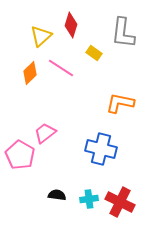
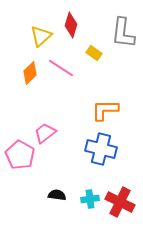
orange L-shape: moved 15 px left, 7 px down; rotated 12 degrees counterclockwise
cyan cross: moved 1 px right
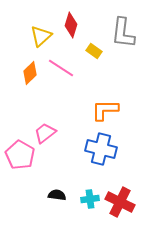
yellow rectangle: moved 2 px up
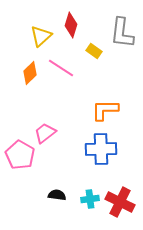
gray L-shape: moved 1 px left
blue cross: rotated 16 degrees counterclockwise
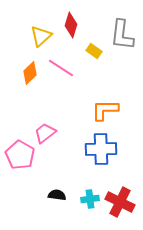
gray L-shape: moved 2 px down
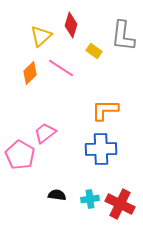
gray L-shape: moved 1 px right, 1 px down
red cross: moved 2 px down
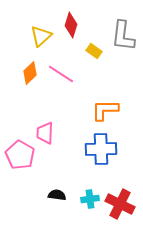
pink line: moved 6 px down
pink trapezoid: rotated 50 degrees counterclockwise
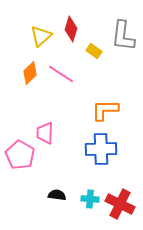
red diamond: moved 4 px down
cyan cross: rotated 12 degrees clockwise
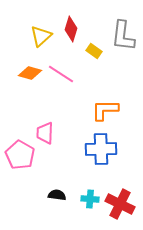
orange diamond: rotated 60 degrees clockwise
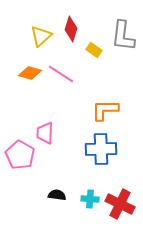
yellow rectangle: moved 1 px up
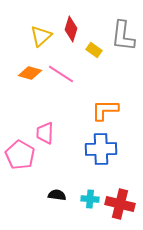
red cross: rotated 12 degrees counterclockwise
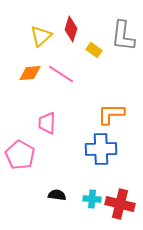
orange diamond: rotated 20 degrees counterclockwise
orange L-shape: moved 6 px right, 4 px down
pink trapezoid: moved 2 px right, 10 px up
cyan cross: moved 2 px right
